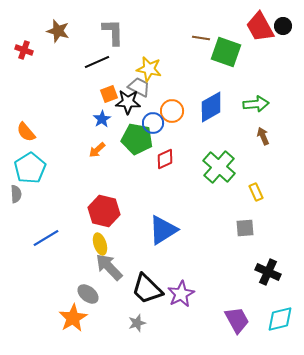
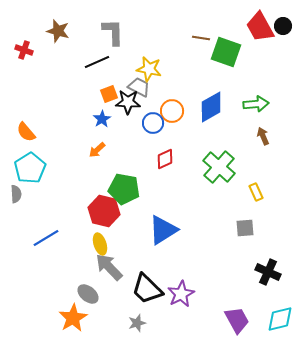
green pentagon: moved 13 px left, 50 px down
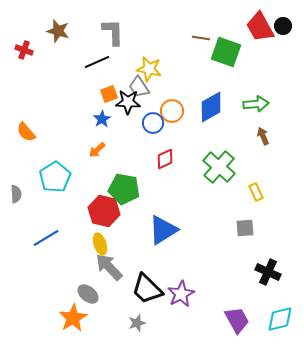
gray trapezoid: rotated 150 degrees counterclockwise
cyan pentagon: moved 25 px right, 9 px down
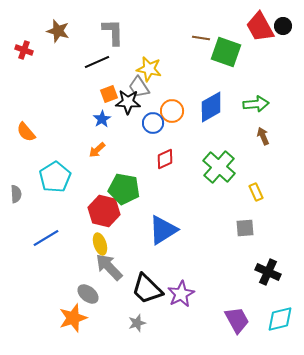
orange star: rotated 12 degrees clockwise
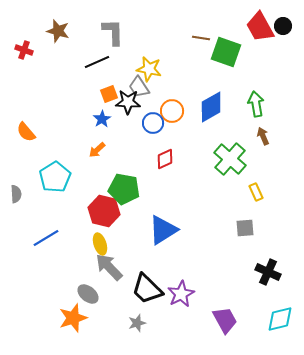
green arrow: rotated 95 degrees counterclockwise
green cross: moved 11 px right, 8 px up
purple trapezoid: moved 12 px left
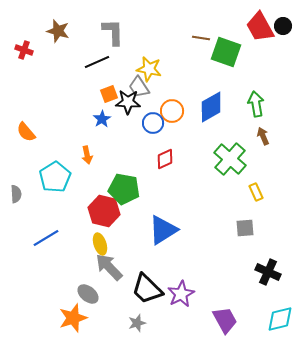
orange arrow: moved 10 px left, 5 px down; rotated 60 degrees counterclockwise
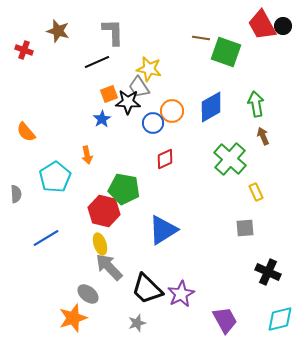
red trapezoid: moved 2 px right, 2 px up
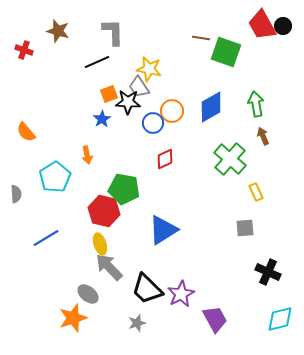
purple trapezoid: moved 10 px left, 1 px up
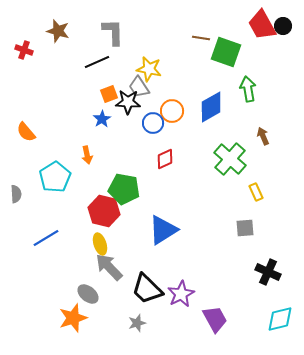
green arrow: moved 8 px left, 15 px up
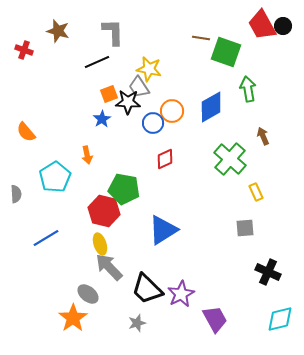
orange star: rotated 16 degrees counterclockwise
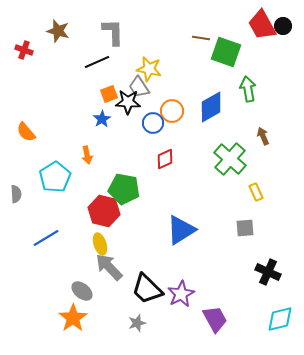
blue triangle: moved 18 px right
gray ellipse: moved 6 px left, 3 px up
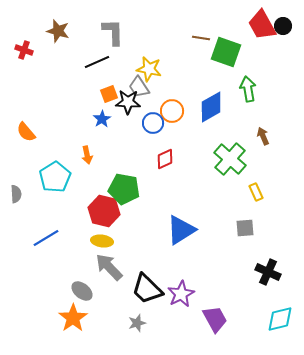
yellow ellipse: moved 2 px right, 3 px up; rotated 65 degrees counterclockwise
